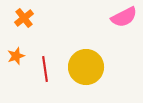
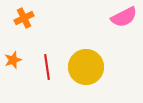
orange cross: rotated 12 degrees clockwise
orange star: moved 3 px left, 4 px down
red line: moved 2 px right, 2 px up
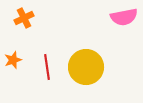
pink semicircle: rotated 16 degrees clockwise
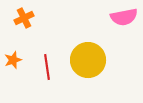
yellow circle: moved 2 px right, 7 px up
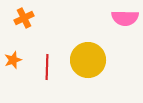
pink semicircle: moved 1 px right, 1 px down; rotated 12 degrees clockwise
red line: rotated 10 degrees clockwise
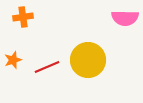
orange cross: moved 1 px left, 1 px up; rotated 18 degrees clockwise
red line: rotated 65 degrees clockwise
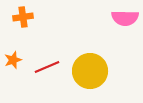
yellow circle: moved 2 px right, 11 px down
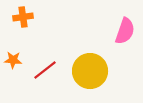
pink semicircle: moved 13 px down; rotated 72 degrees counterclockwise
orange star: rotated 24 degrees clockwise
red line: moved 2 px left, 3 px down; rotated 15 degrees counterclockwise
